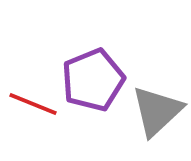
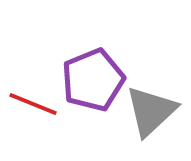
gray triangle: moved 6 px left
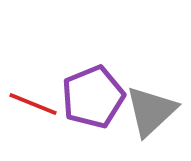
purple pentagon: moved 17 px down
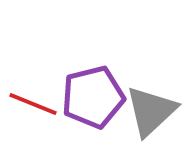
purple pentagon: rotated 8 degrees clockwise
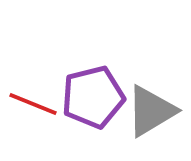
gray triangle: rotated 12 degrees clockwise
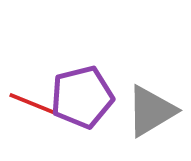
purple pentagon: moved 11 px left
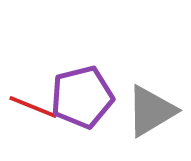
red line: moved 3 px down
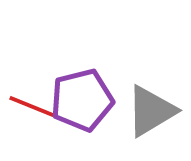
purple pentagon: moved 3 px down
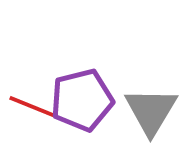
gray triangle: rotated 28 degrees counterclockwise
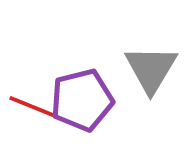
gray triangle: moved 42 px up
